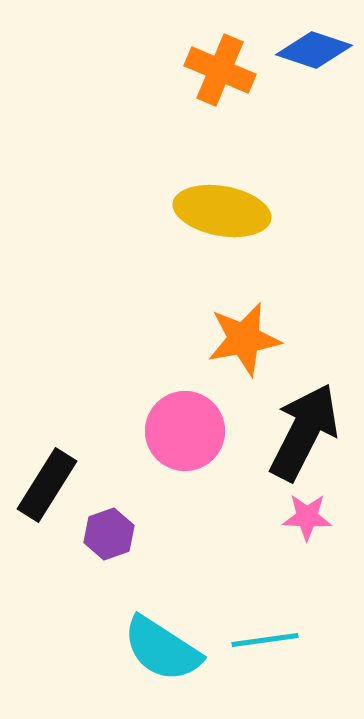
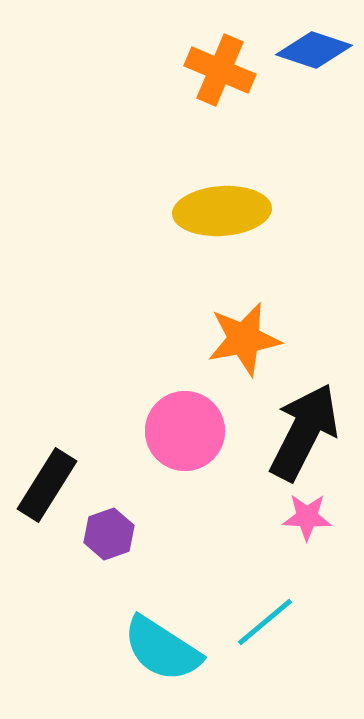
yellow ellipse: rotated 14 degrees counterclockwise
cyan line: moved 18 px up; rotated 32 degrees counterclockwise
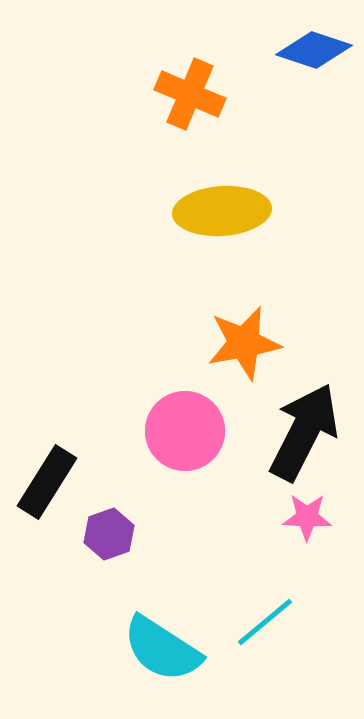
orange cross: moved 30 px left, 24 px down
orange star: moved 4 px down
black rectangle: moved 3 px up
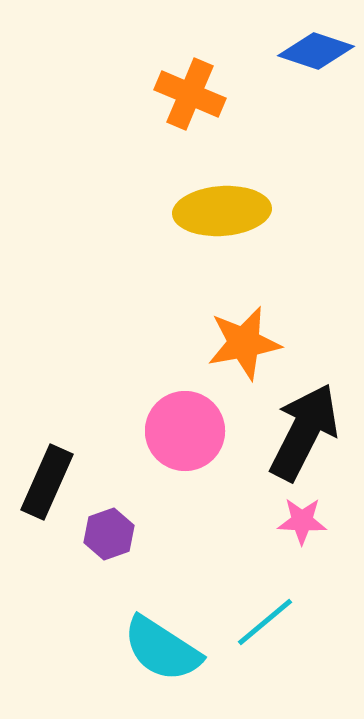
blue diamond: moved 2 px right, 1 px down
black rectangle: rotated 8 degrees counterclockwise
pink star: moved 5 px left, 4 px down
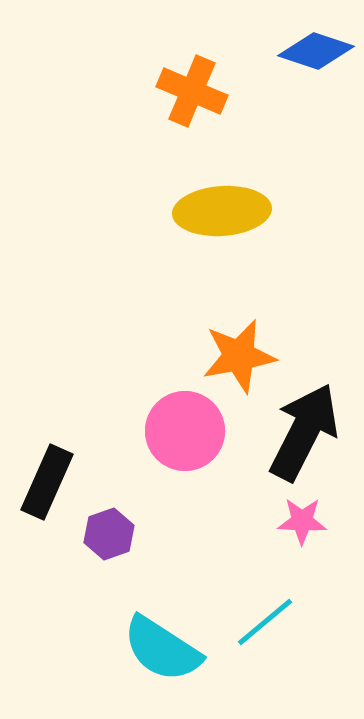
orange cross: moved 2 px right, 3 px up
orange star: moved 5 px left, 13 px down
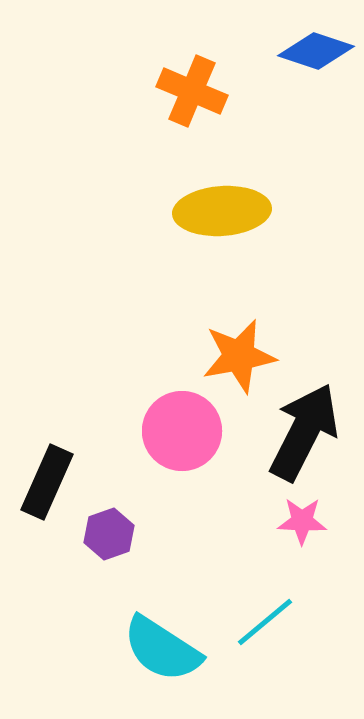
pink circle: moved 3 px left
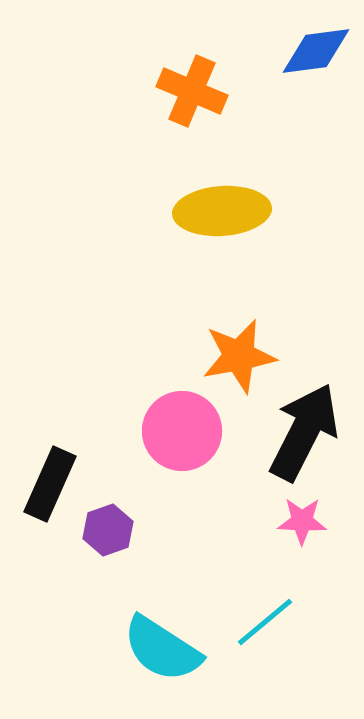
blue diamond: rotated 26 degrees counterclockwise
black rectangle: moved 3 px right, 2 px down
purple hexagon: moved 1 px left, 4 px up
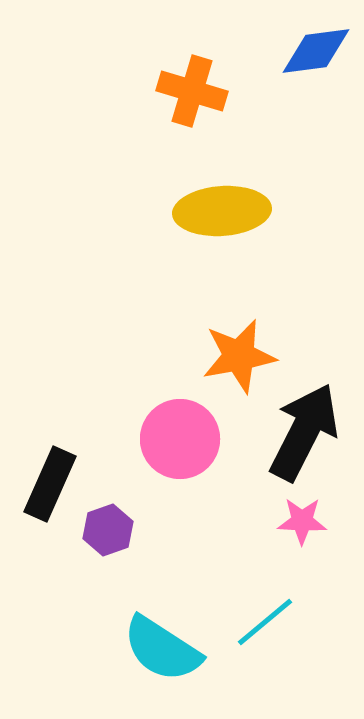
orange cross: rotated 6 degrees counterclockwise
pink circle: moved 2 px left, 8 px down
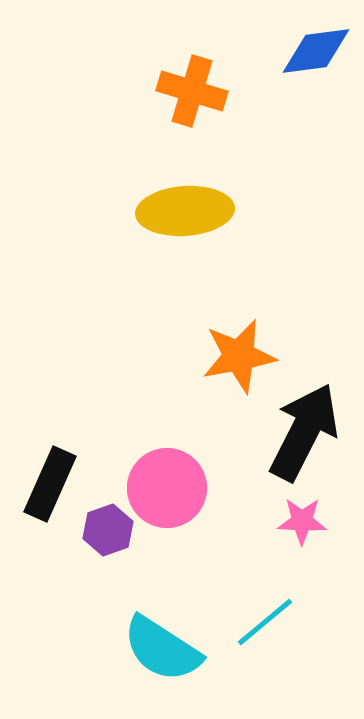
yellow ellipse: moved 37 px left
pink circle: moved 13 px left, 49 px down
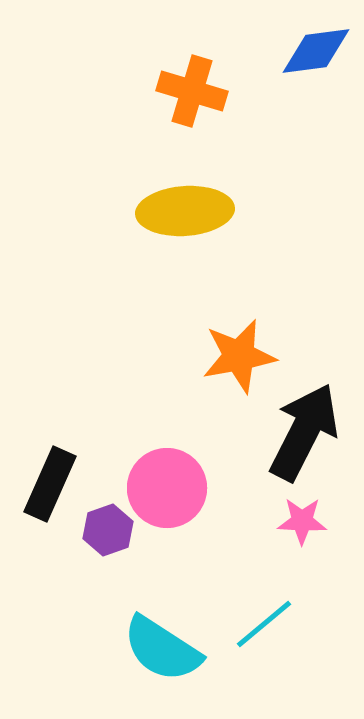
cyan line: moved 1 px left, 2 px down
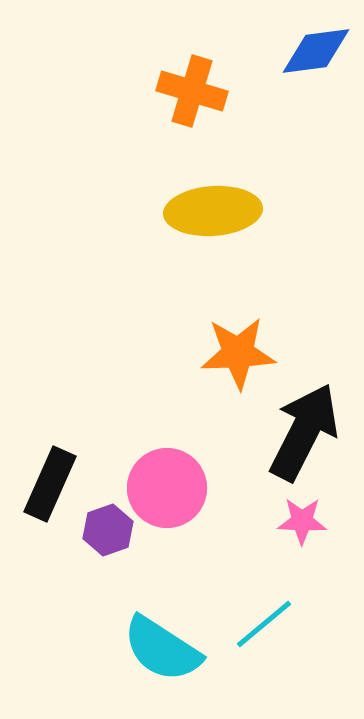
yellow ellipse: moved 28 px right
orange star: moved 1 px left, 3 px up; rotated 8 degrees clockwise
